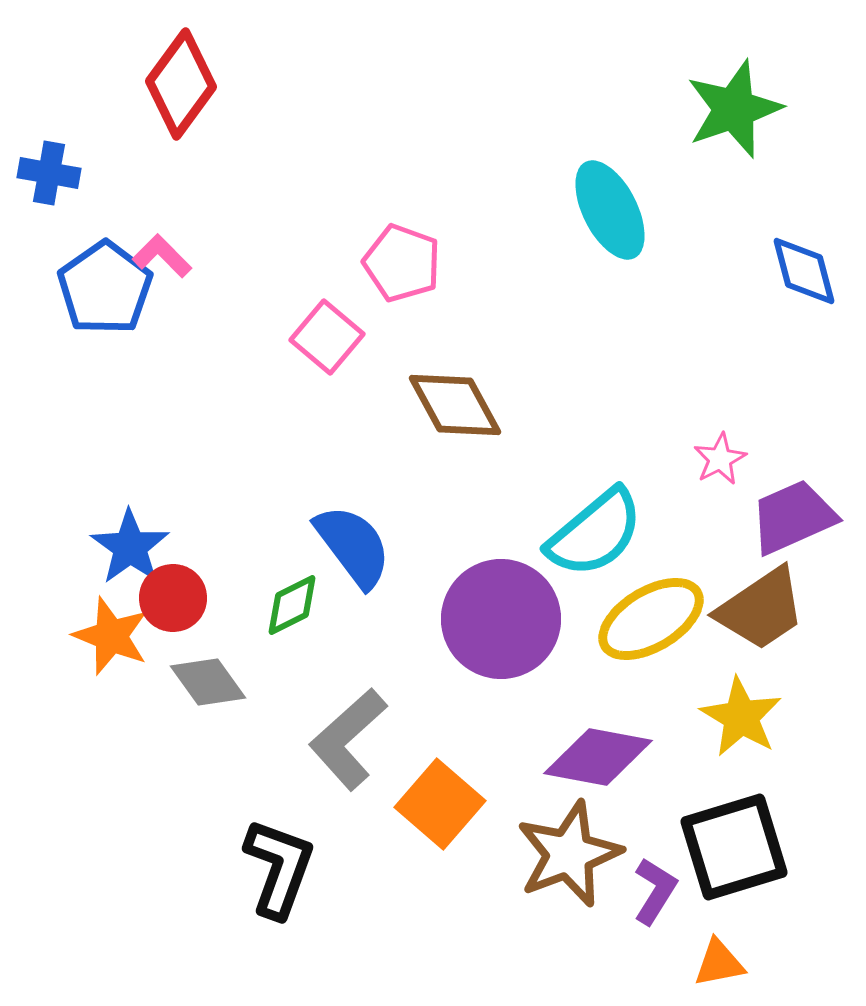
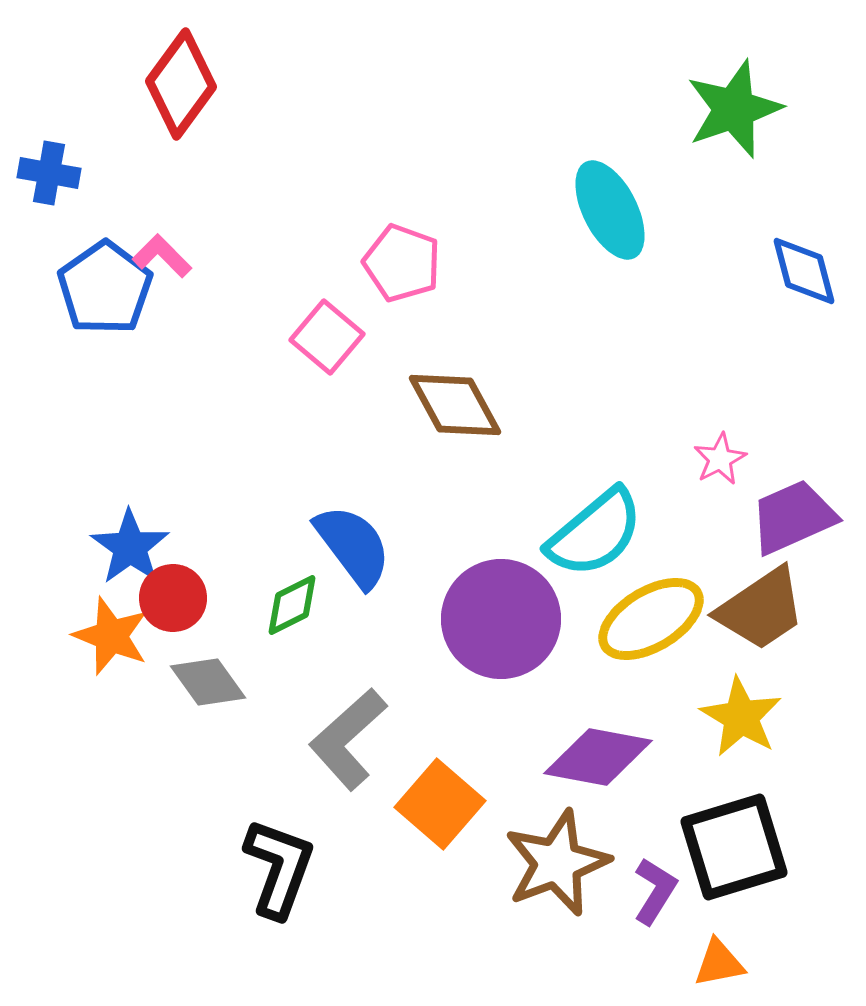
brown star: moved 12 px left, 9 px down
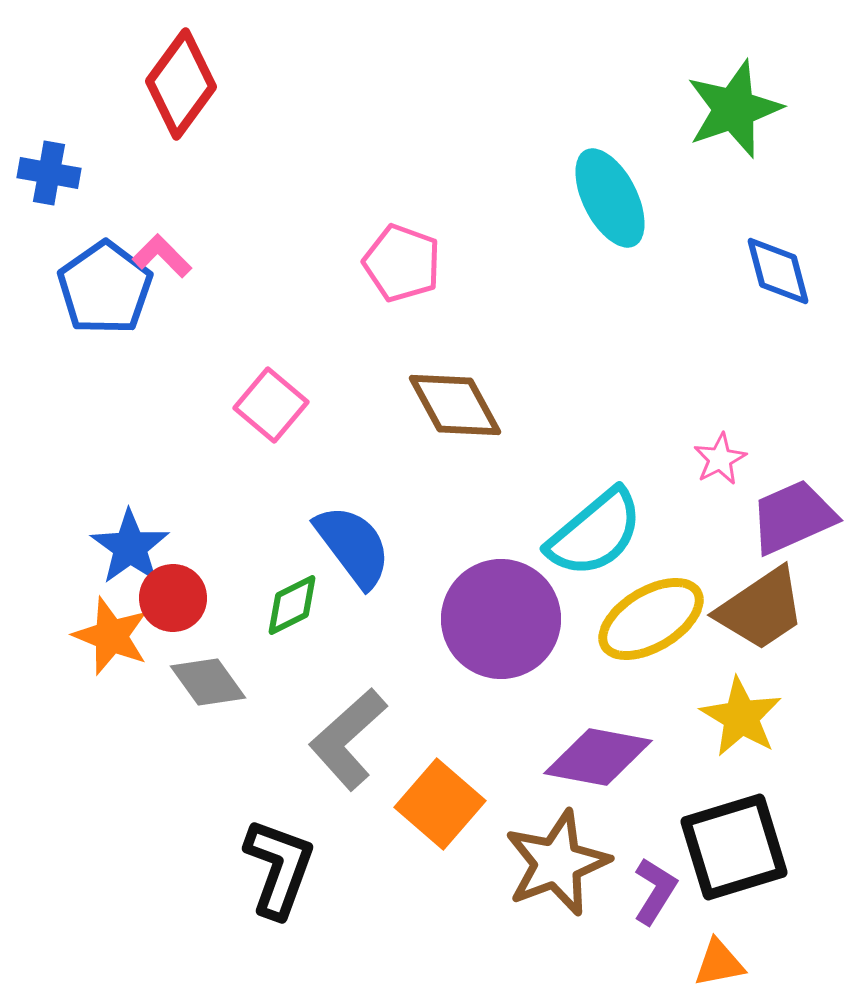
cyan ellipse: moved 12 px up
blue diamond: moved 26 px left
pink square: moved 56 px left, 68 px down
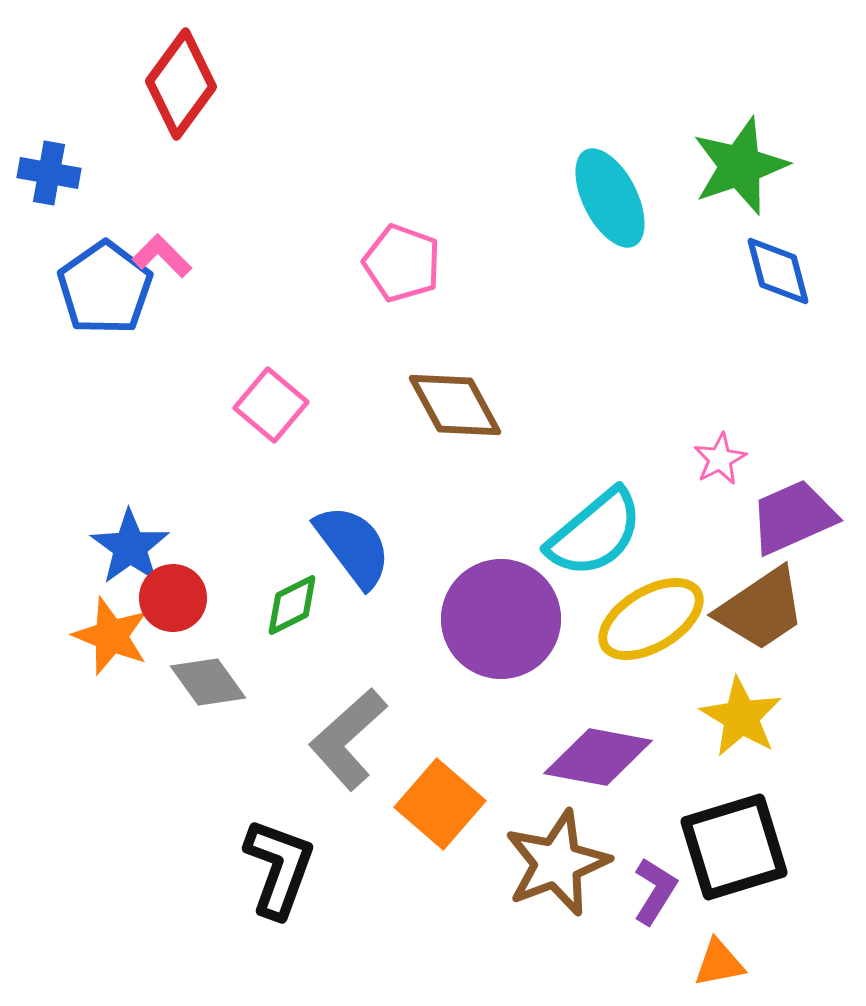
green star: moved 6 px right, 57 px down
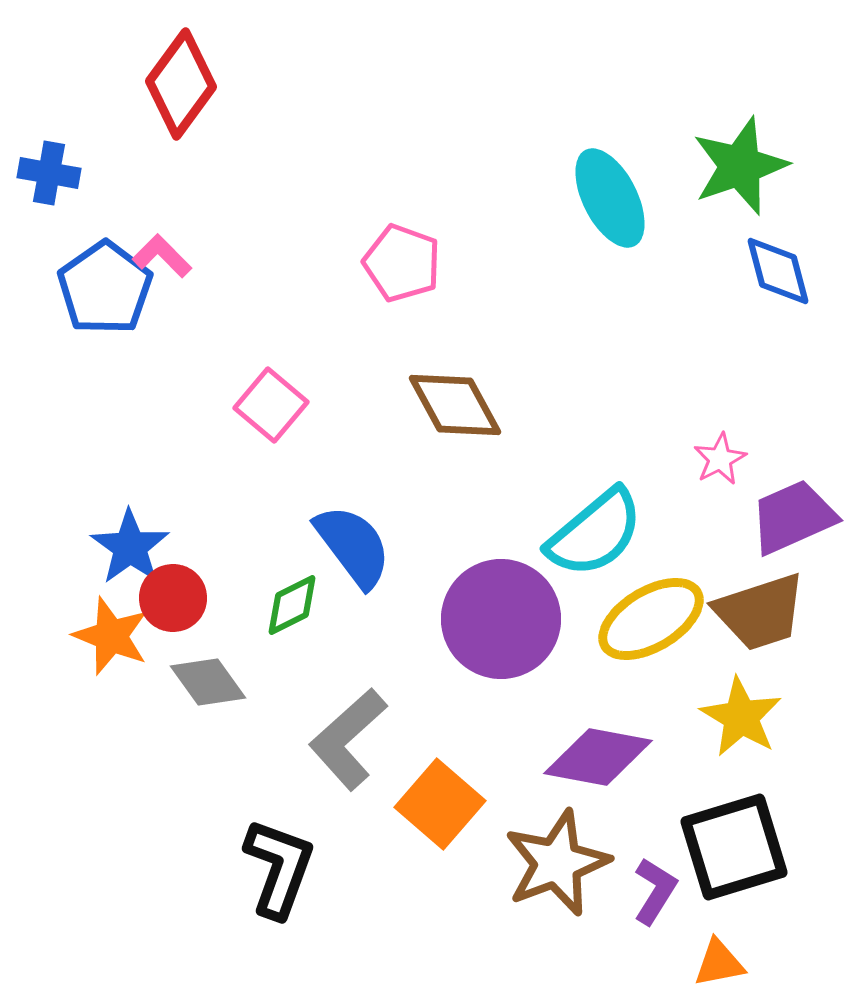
brown trapezoid: moved 1 px left, 3 px down; rotated 16 degrees clockwise
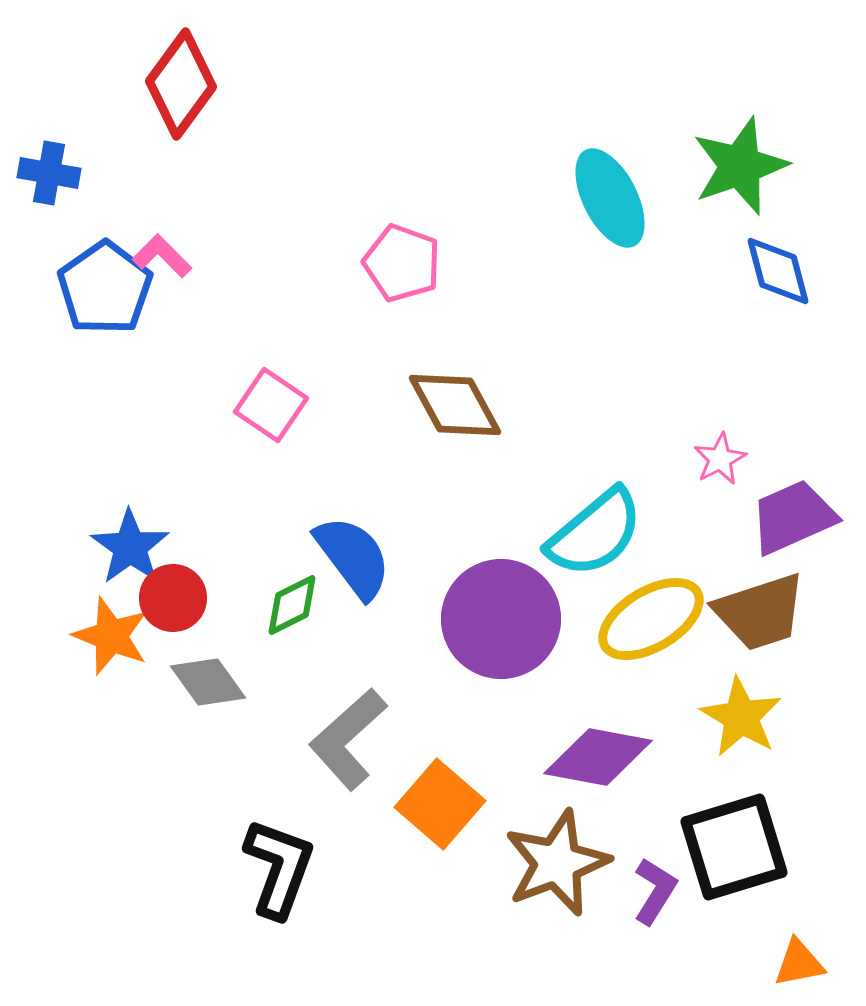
pink square: rotated 6 degrees counterclockwise
blue semicircle: moved 11 px down
orange triangle: moved 80 px right
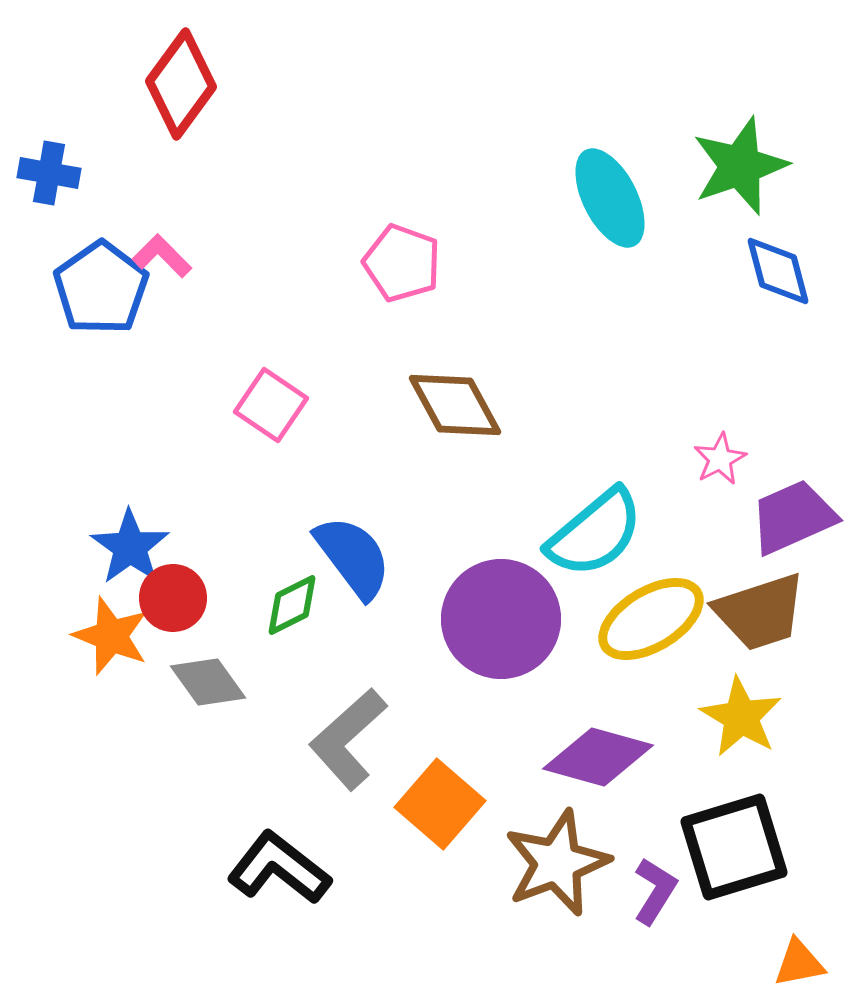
blue pentagon: moved 4 px left
purple diamond: rotated 5 degrees clockwise
black L-shape: rotated 72 degrees counterclockwise
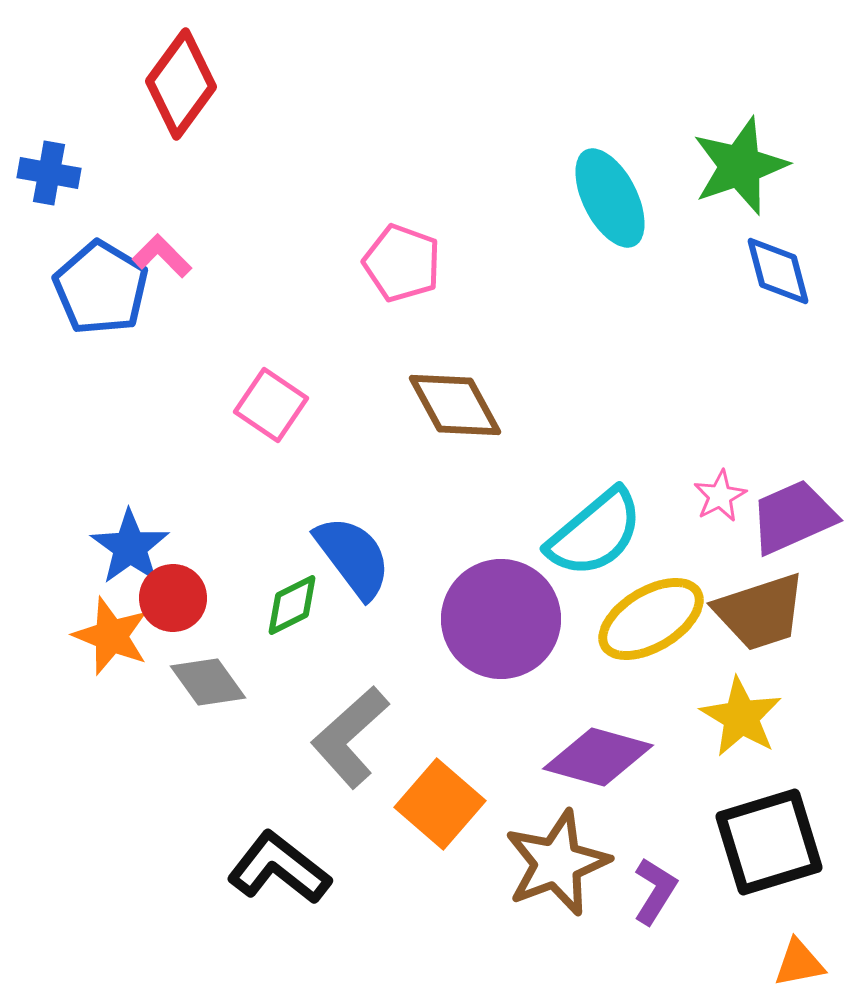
blue pentagon: rotated 6 degrees counterclockwise
pink star: moved 37 px down
gray L-shape: moved 2 px right, 2 px up
black square: moved 35 px right, 5 px up
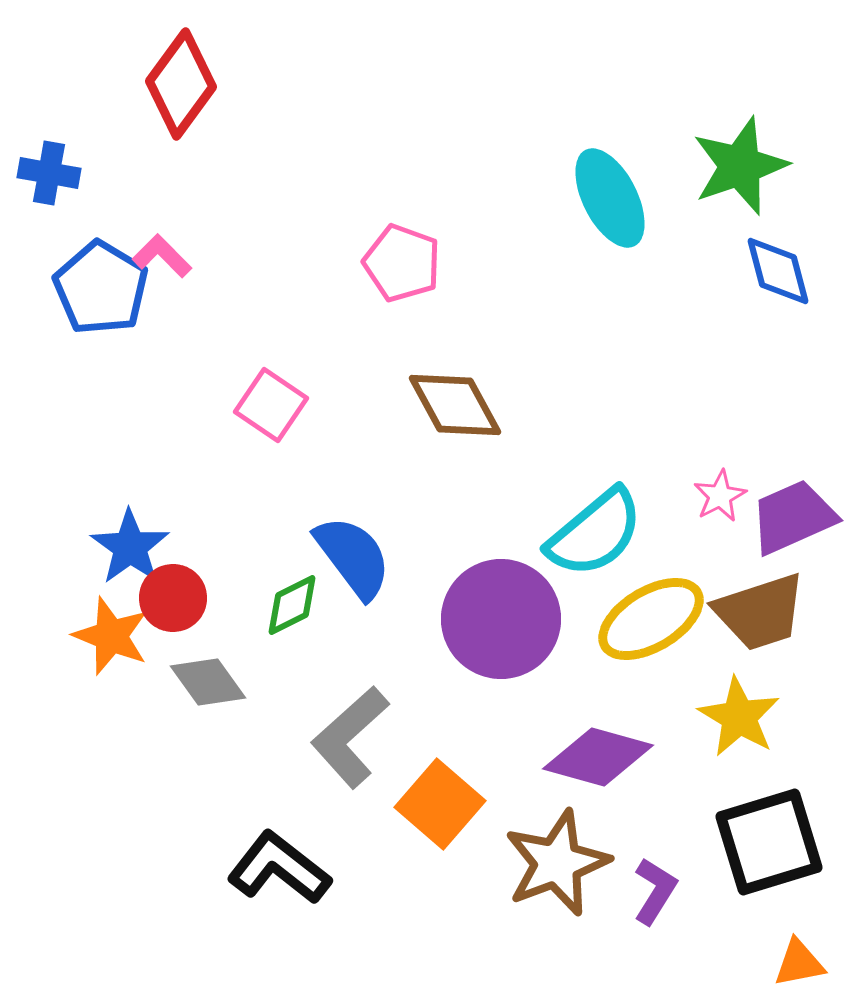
yellow star: moved 2 px left
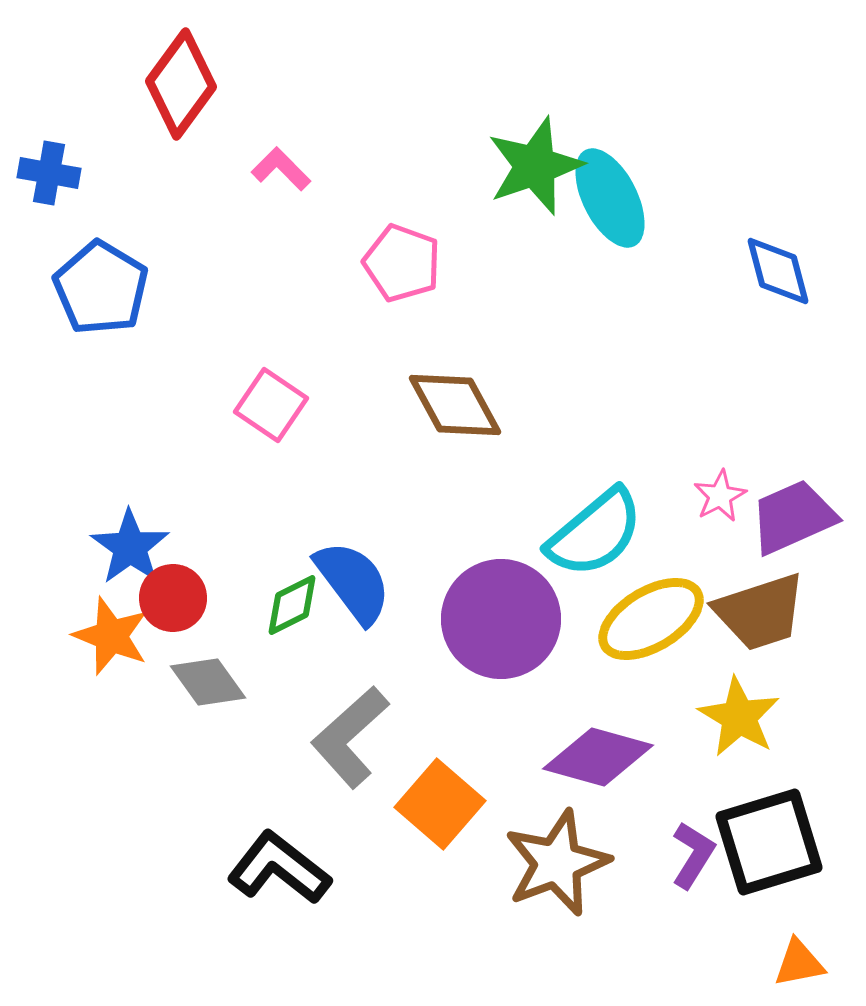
green star: moved 205 px left
pink L-shape: moved 119 px right, 87 px up
blue semicircle: moved 25 px down
purple L-shape: moved 38 px right, 36 px up
